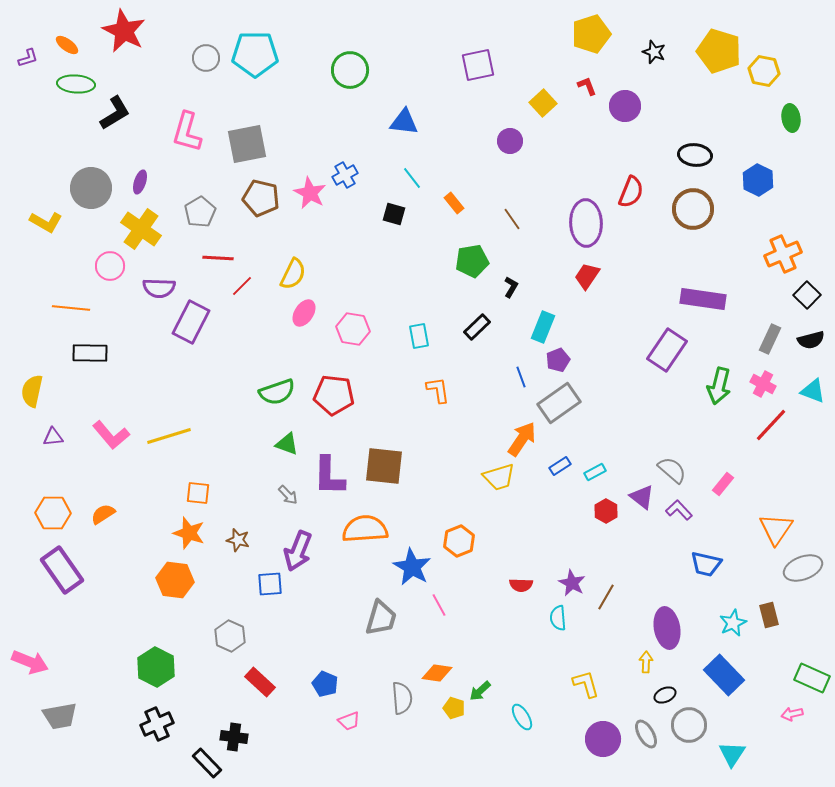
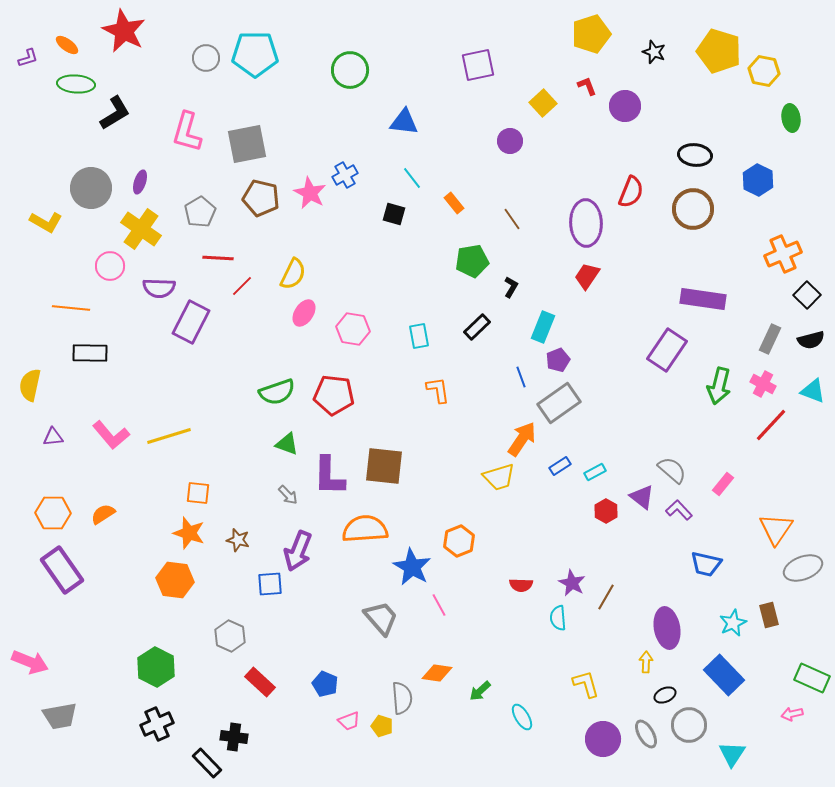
yellow semicircle at (32, 391): moved 2 px left, 6 px up
gray trapezoid at (381, 618): rotated 57 degrees counterclockwise
yellow pentagon at (454, 708): moved 72 px left, 18 px down
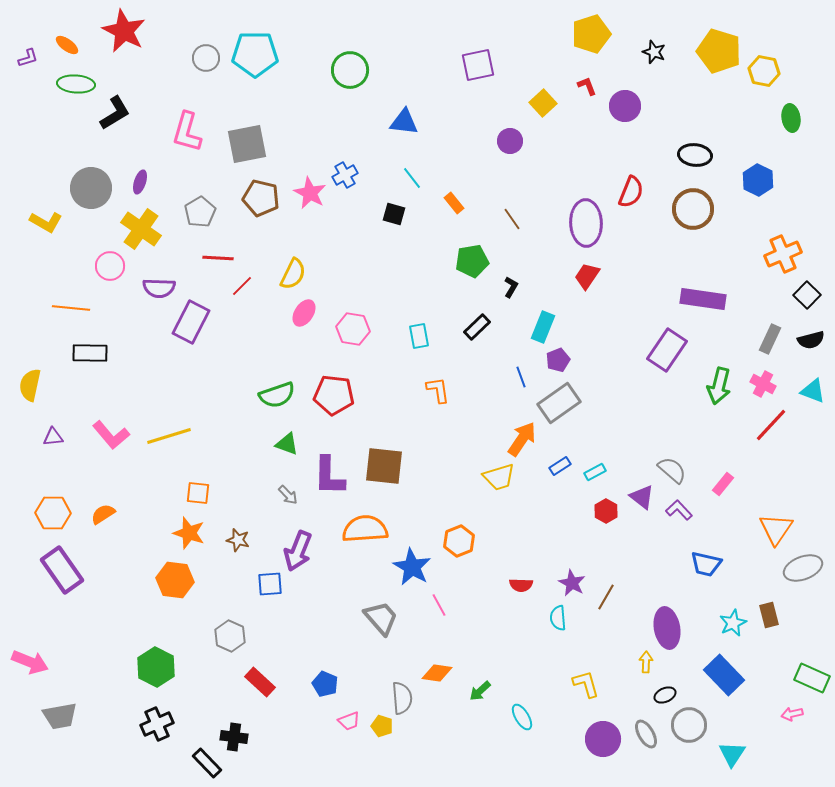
green semicircle at (277, 392): moved 3 px down
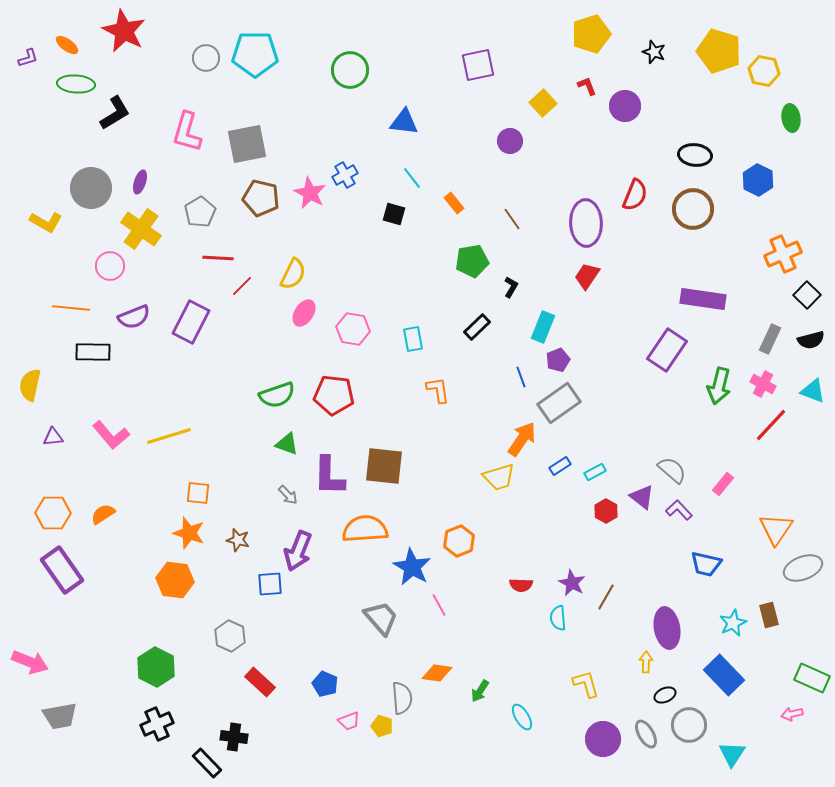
red semicircle at (631, 192): moved 4 px right, 3 px down
purple semicircle at (159, 288): moved 25 px left, 29 px down; rotated 24 degrees counterclockwise
cyan rectangle at (419, 336): moved 6 px left, 3 px down
black rectangle at (90, 353): moved 3 px right, 1 px up
green arrow at (480, 691): rotated 15 degrees counterclockwise
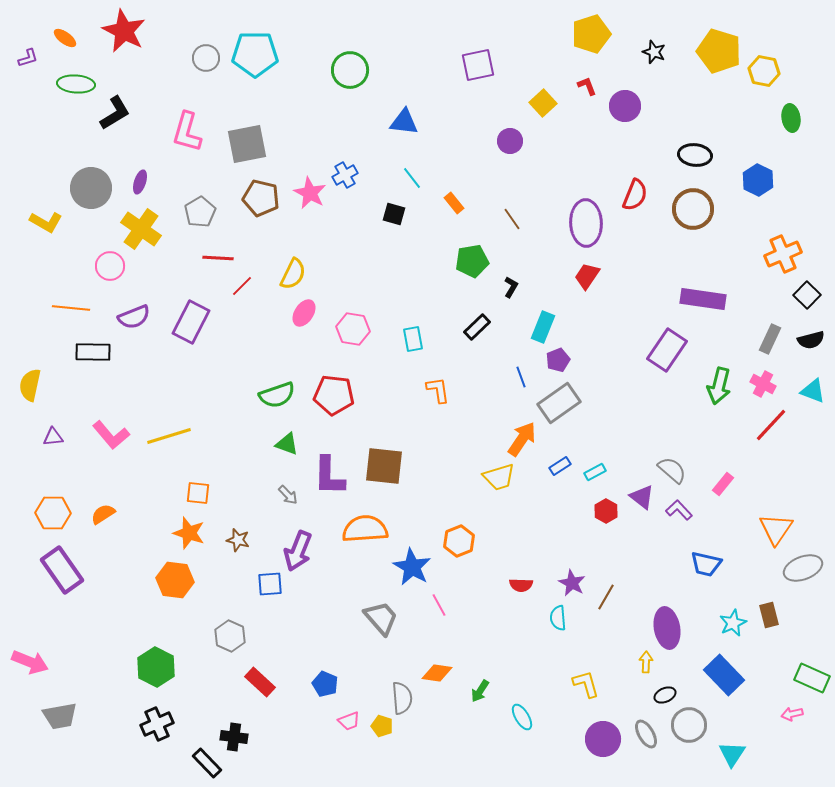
orange ellipse at (67, 45): moved 2 px left, 7 px up
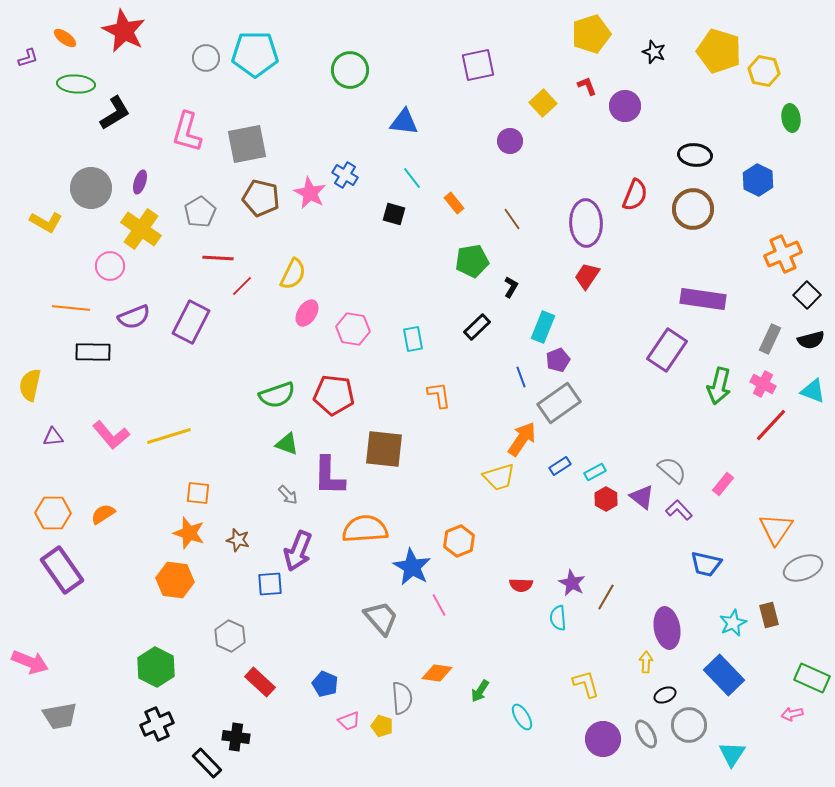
blue cross at (345, 175): rotated 30 degrees counterclockwise
pink ellipse at (304, 313): moved 3 px right
orange L-shape at (438, 390): moved 1 px right, 5 px down
brown square at (384, 466): moved 17 px up
red hexagon at (606, 511): moved 12 px up
black cross at (234, 737): moved 2 px right
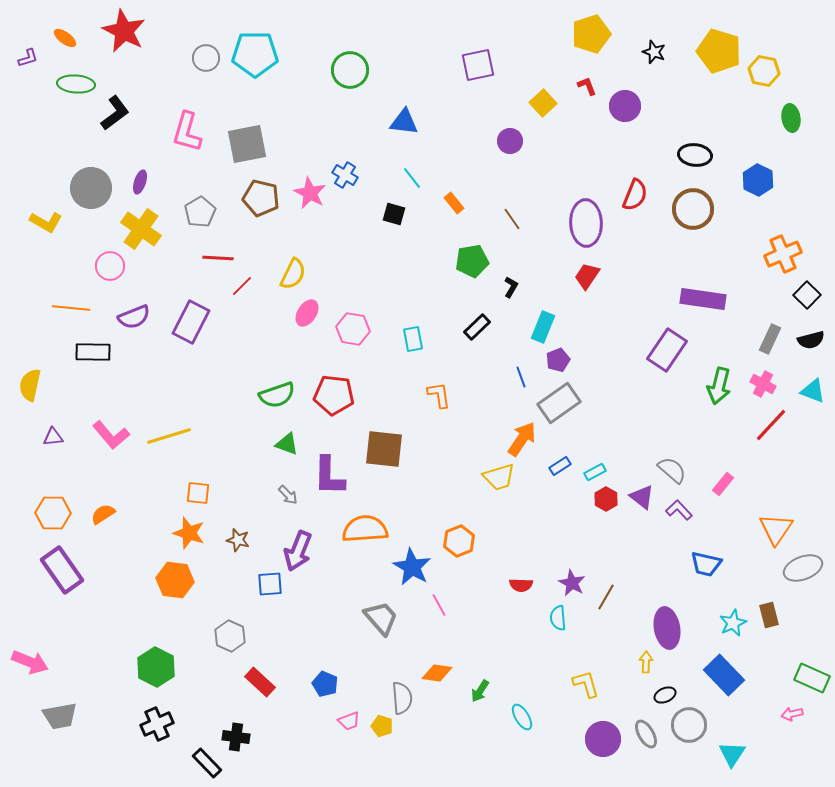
black L-shape at (115, 113): rotated 6 degrees counterclockwise
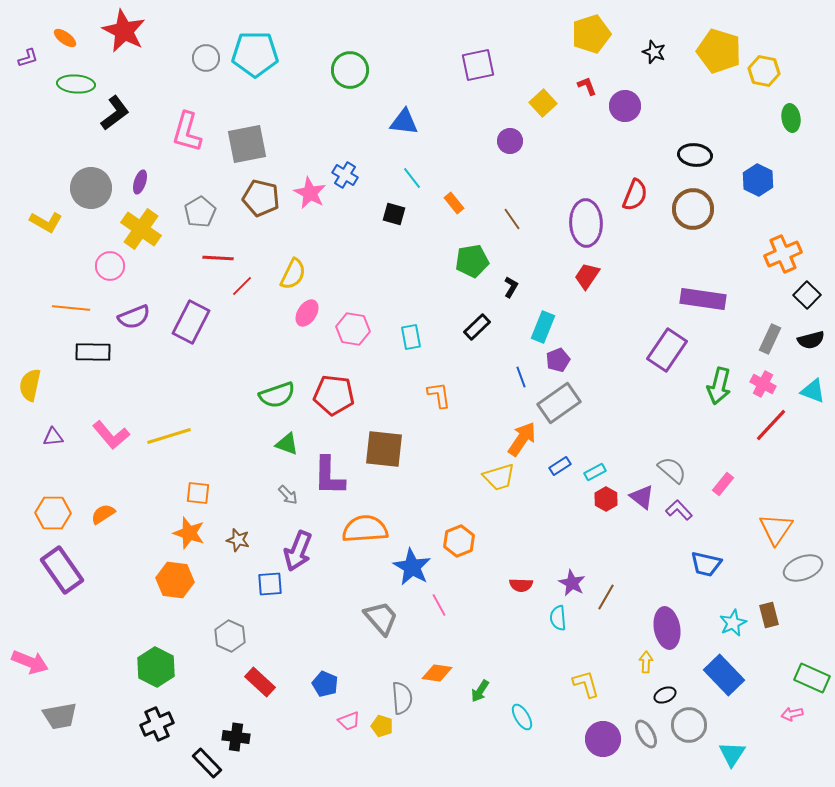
cyan rectangle at (413, 339): moved 2 px left, 2 px up
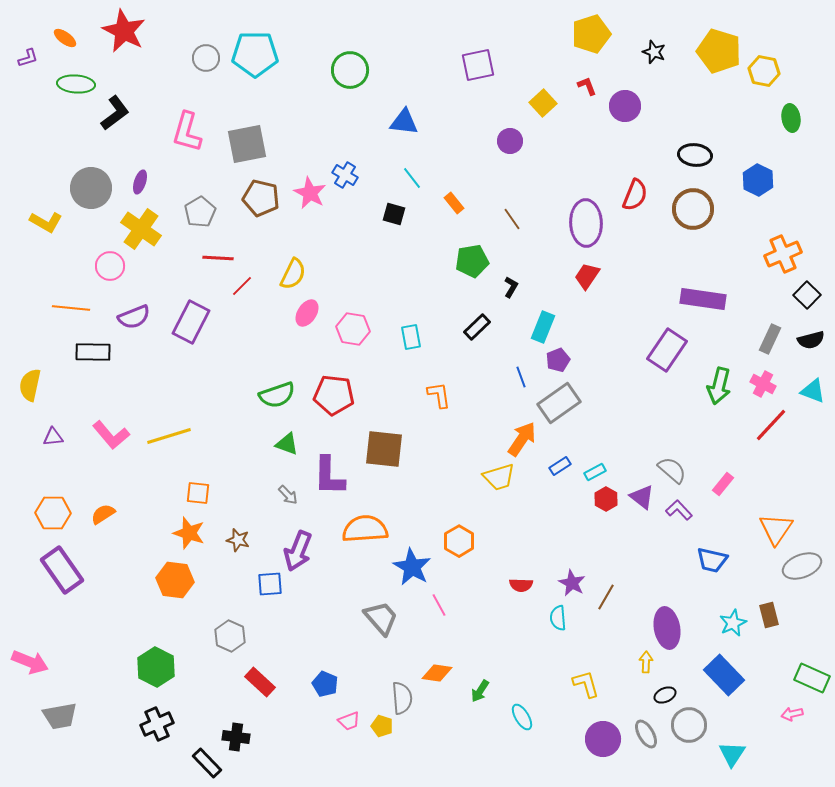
orange hexagon at (459, 541): rotated 8 degrees counterclockwise
blue trapezoid at (706, 564): moved 6 px right, 4 px up
gray ellipse at (803, 568): moved 1 px left, 2 px up
